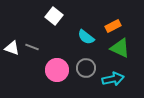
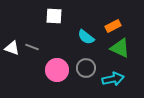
white square: rotated 36 degrees counterclockwise
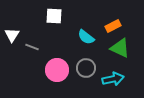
white triangle: moved 13 px up; rotated 42 degrees clockwise
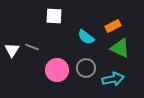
white triangle: moved 15 px down
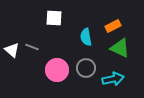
white square: moved 2 px down
cyan semicircle: rotated 42 degrees clockwise
white triangle: rotated 21 degrees counterclockwise
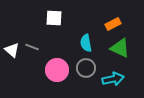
orange rectangle: moved 2 px up
cyan semicircle: moved 6 px down
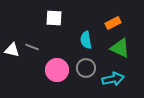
orange rectangle: moved 1 px up
cyan semicircle: moved 3 px up
white triangle: rotated 28 degrees counterclockwise
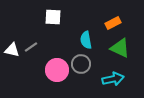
white square: moved 1 px left, 1 px up
gray line: moved 1 px left; rotated 56 degrees counterclockwise
gray circle: moved 5 px left, 4 px up
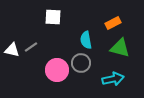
green triangle: rotated 10 degrees counterclockwise
gray circle: moved 1 px up
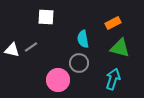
white square: moved 7 px left
cyan semicircle: moved 3 px left, 1 px up
gray circle: moved 2 px left
pink circle: moved 1 px right, 10 px down
cyan arrow: rotated 60 degrees counterclockwise
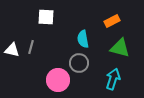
orange rectangle: moved 1 px left, 2 px up
gray line: rotated 40 degrees counterclockwise
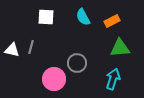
cyan semicircle: moved 22 px up; rotated 18 degrees counterclockwise
green triangle: rotated 20 degrees counterclockwise
gray circle: moved 2 px left
pink circle: moved 4 px left, 1 px up
